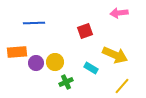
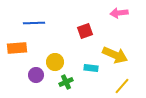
orange rectangle: moved 4 px up
purple circle: moved 12 px down
cyan rectangle: rotated 24 degrees counterclockwise
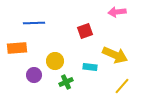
pink arrow: moved 2 px left, 1 px up
yellow circle: moved 1 px up
cyan rectangle: moved 1 px left, 1 px up
purple circle: moved 2 px left
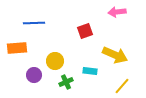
cyan rectangle: moved 4 px down
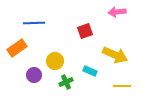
orange rectangle: rotated 30 degrees counterclockwise
cyan rectangle: rotated 16 degrees clockwise
yellow line: rotated 48 degrees clockwise
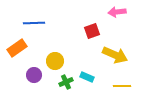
red square: moved 7 px right
cyan rectangle: moved 3 px left, 6 px down
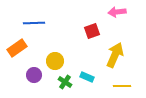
yellow arrow: rotated 90 degrees counterclockwise
green cross: moved 1 px left; rotated 32 degrees counterclockwise
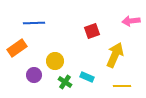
pink arrow: moved 14 px right, 9 px down
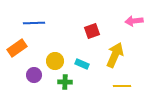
pink arrow: moved 3 px right
cyan rectangle: moved 5 px left, 13 px up
green cross: rotated 32 degrees counterclockwise
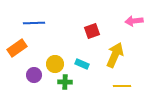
yellow circle: moved 3 px down
